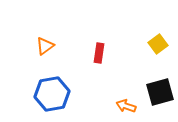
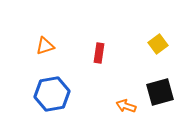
orange triangle: rotated 18 degrees clockwise
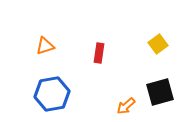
orange arrow: rotated 60 degrees counterclockwise
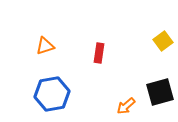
yellow square: moved 5 px right, 3 px up
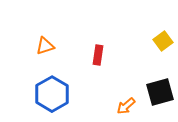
red rectangle: moved 1 px left, 2 px down
blue hexagon: rotated 20 degrees counterclockwise
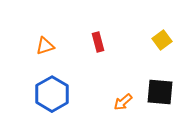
yellow square: moved 1 px left, 1 px up
red rectangle: moved 13 px up; rotated 24 degrees counterclockwise
black square: rotated 20 degrees clockwise
orange arrow: moved 3 px left, 4 px up
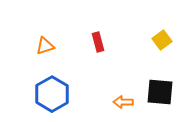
orange arrow: rotated 42 degrees clockwise
